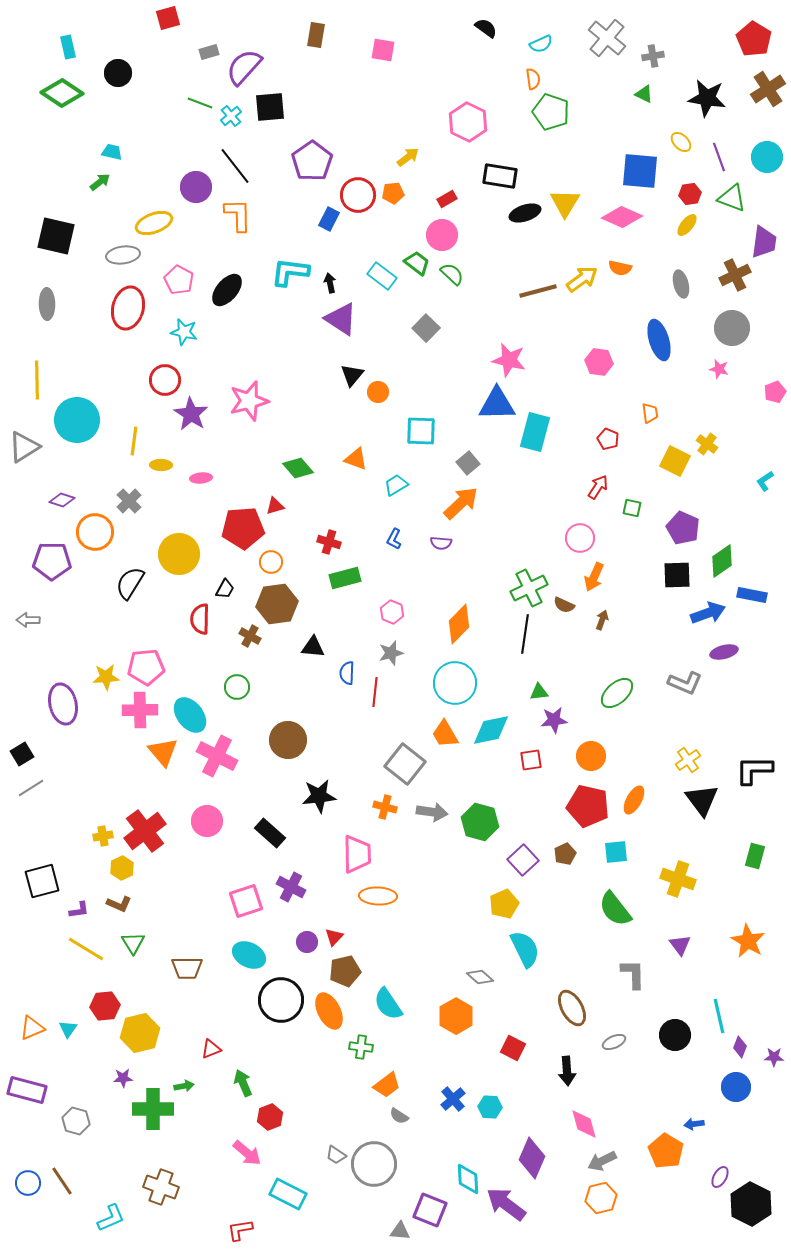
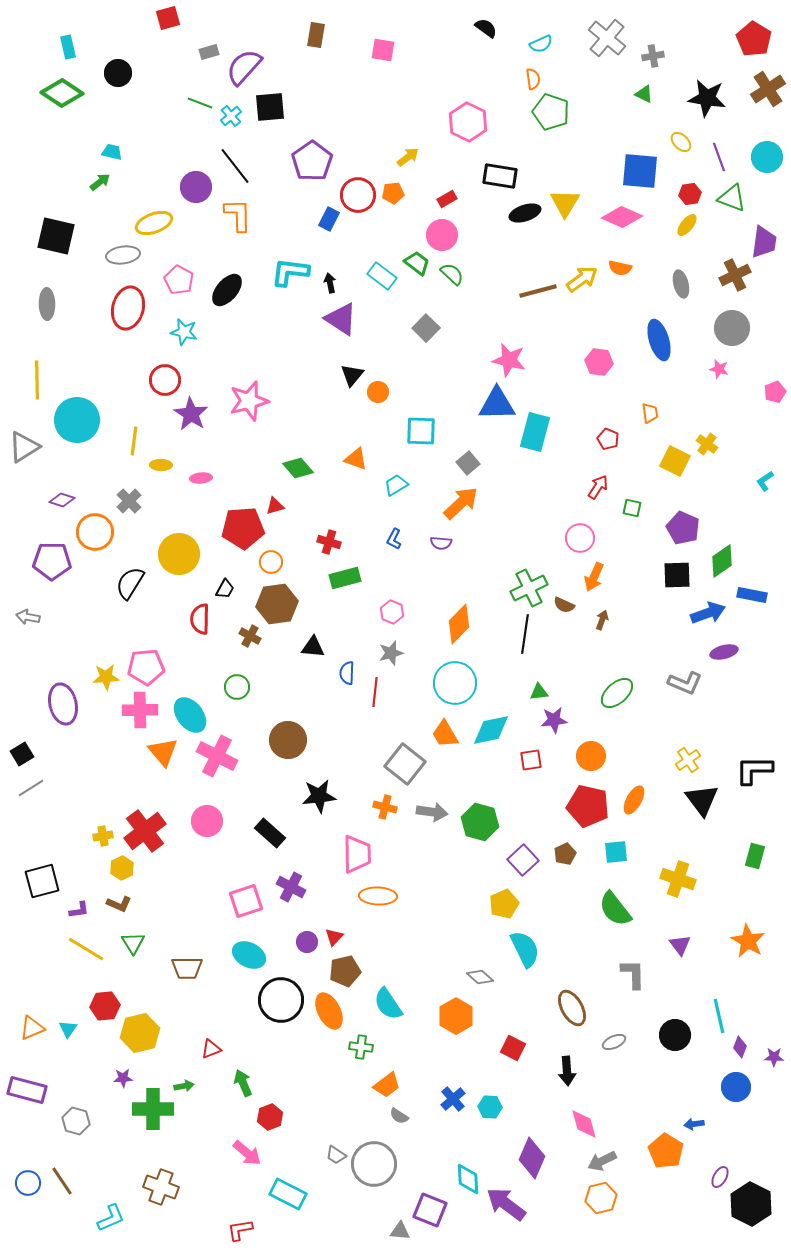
gray arrow at (28, 620): moved 3 px up; rotated 10 degrees clockwise
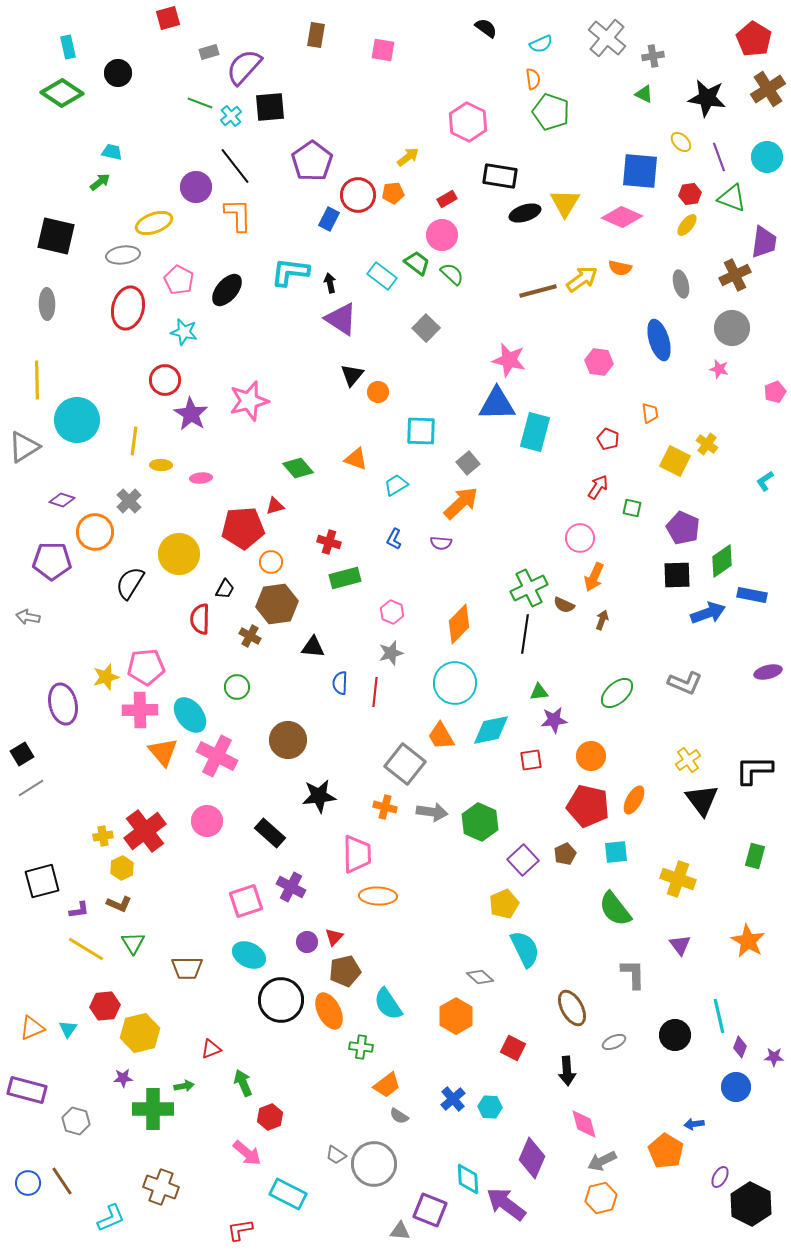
purple ellipse at (724, 652): moved 44 px right, 20 px down
blue semicircle at (347, 673): moved 7 px left, 10 px down
yellow star at (106, 677): rotated 12 degrees counterclockwise
orange trapezoid at (445, 734): moved 4 px left, 2 px down
green hexagon at (480, 822): rotated 9 degrees clockwise
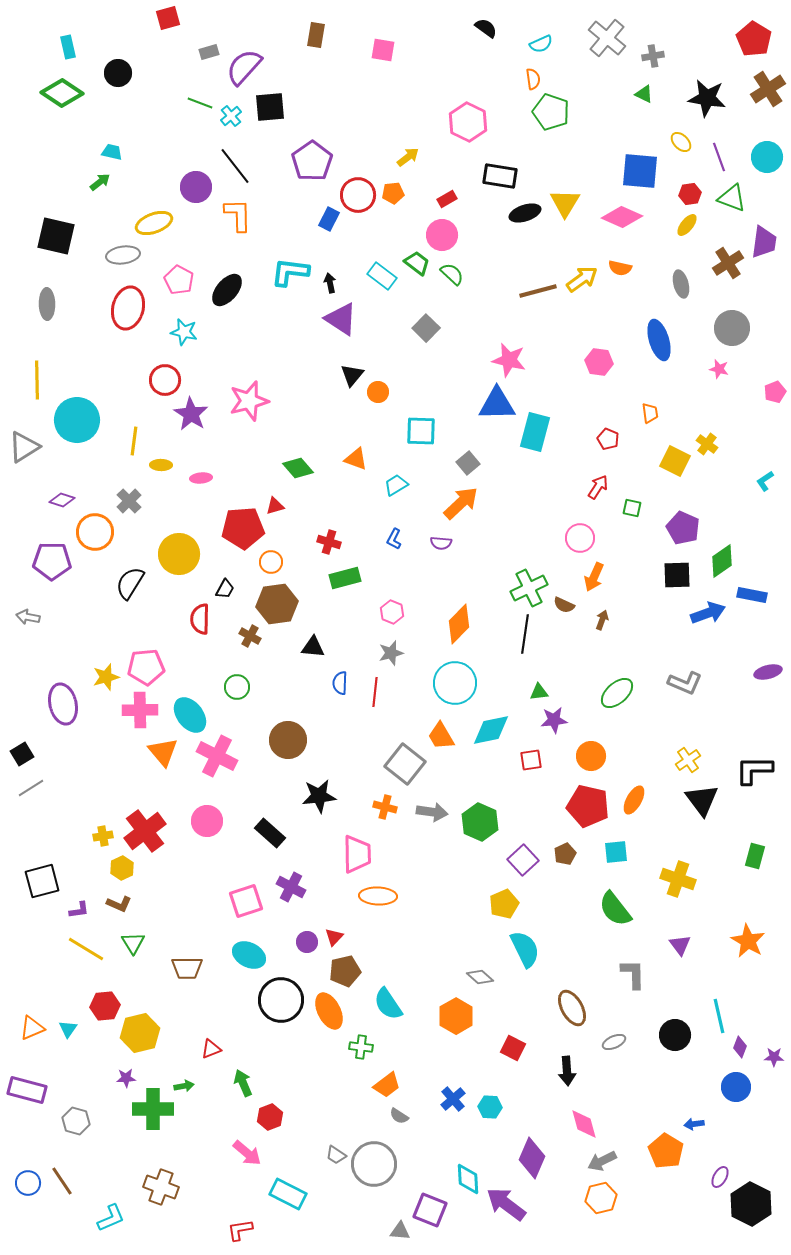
brown cross at (735, 275): moved 7 px left, 12 px up; rotated 8 degrees counterclockwise
purple star at (123, 1078): moved 3 px right
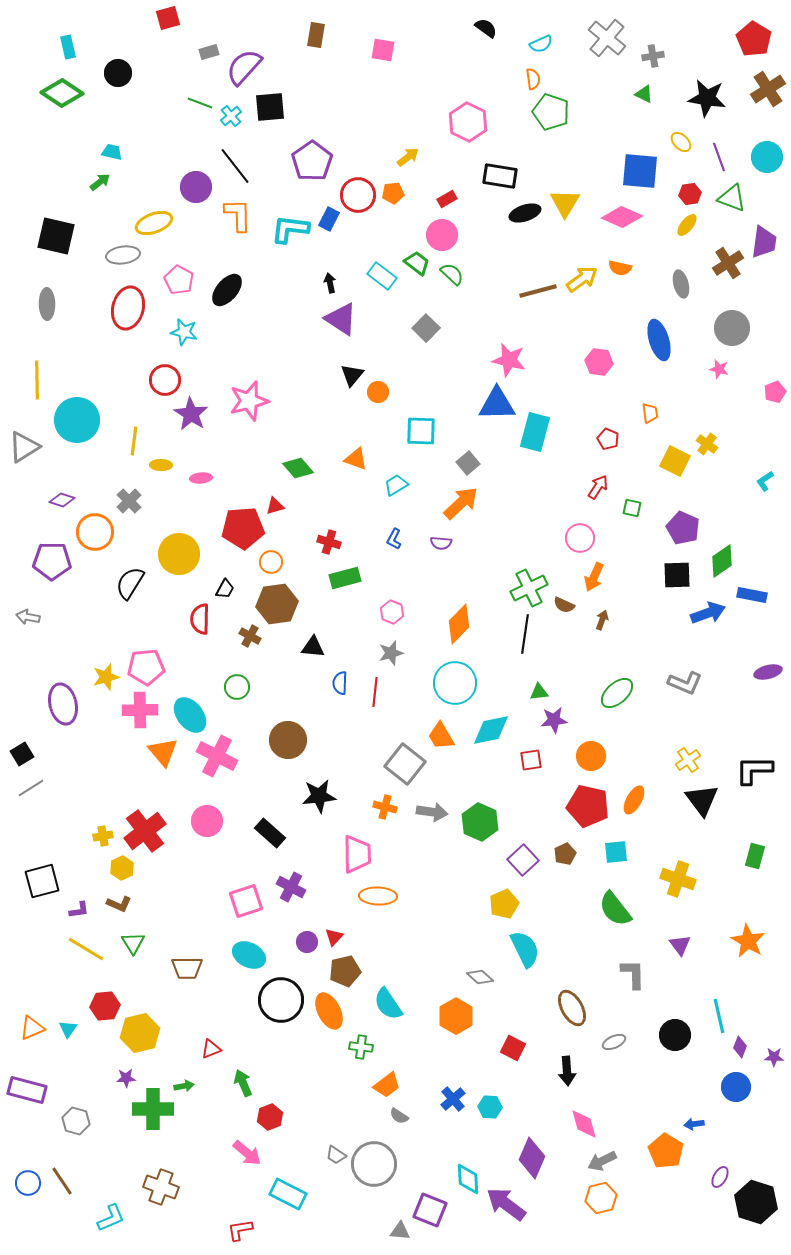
cyan L-shape at (290, 272): moved 43 px up
black hexagon at (751, 1204): moved 5 px right, 2 px up; rotated 9 degrees counterclockwise
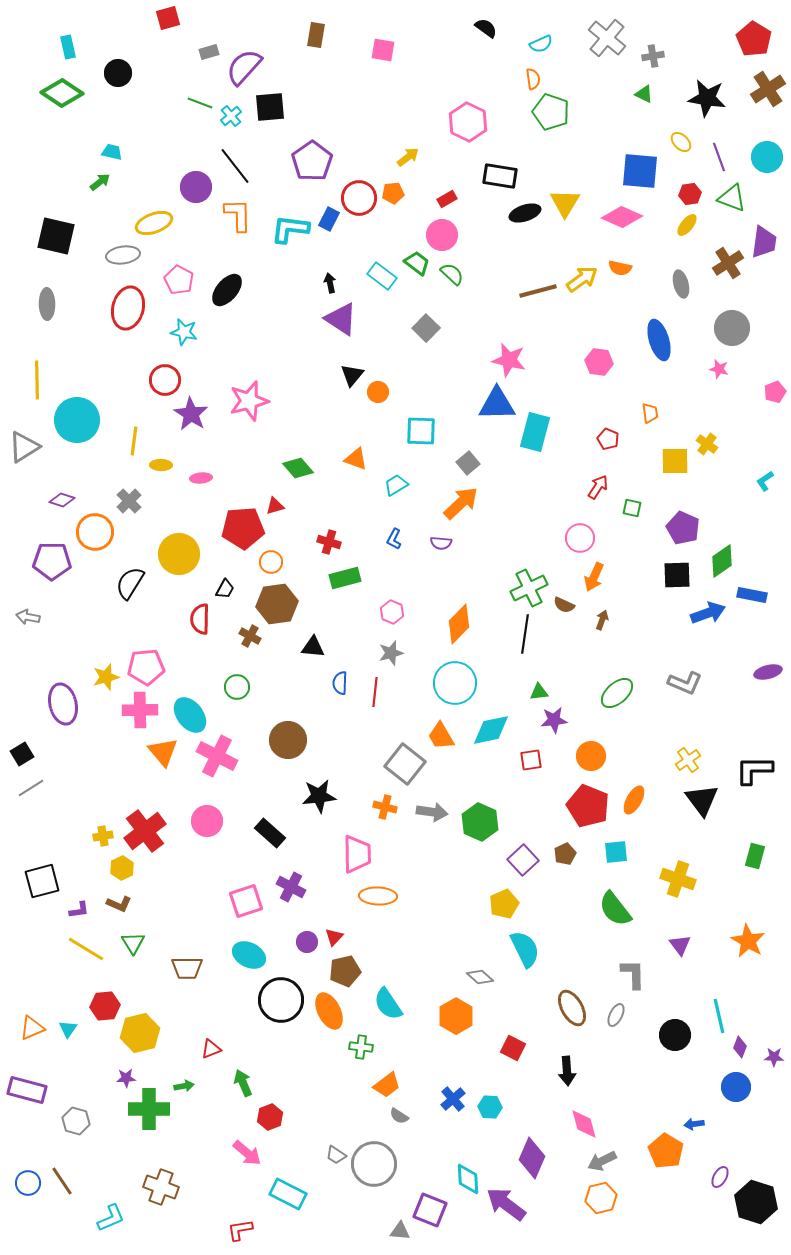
red circle at (358, 195): moved 1 px right, 3 px down
yellow square at (675, 461): rotated 28 degrees counterclockwise
red pentagon at (588, 806): rotated 9 degrees clockwise
gray ellipse at (614, 1042): moved 2 px right, 27 px up; rotated 40 degrees counterclockwise
green cross at (153, 1109): moved 4 px left
